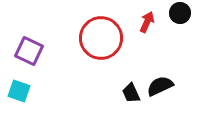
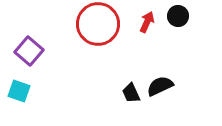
black circle: moved 2 px left, 3 px down
red circle: moved 3 px left, 14 px up
purple square: rotated 16 degrees clockwise
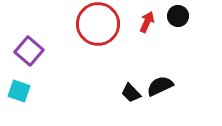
black trapezoid: rotated 20 degrees counterclockwise
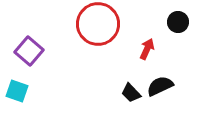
black circle: moved 6 px down
red arrow: moved 27 px down
cyan square: moved 2 px left
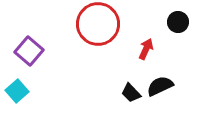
red arrow: moved 1 px left
cyan square: rotated 30 degrees clockwise
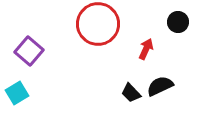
cyan square: moved 2 px down; rotated 10 degrees clockwise
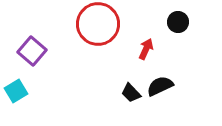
purple square: moved 3 px right
cyan square: moved 1 px left, 2 px up
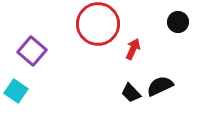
red arrow: moved 13 px left
cyan square: rotated 25 degrees counterclockwise
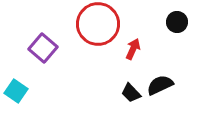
black circle: moved 1 px left
purple square: moved 11 px right, 3 px up
black semicircle: moved 1 px up
